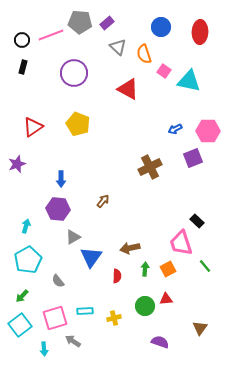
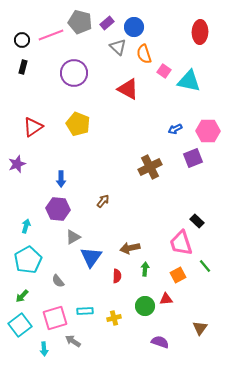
gray pentagon at (80, 22): rotated 10 degrees clockwise
blue circle at (161, 27): moved 27 px left
orange square at (168, 269): moved 10 px right, 6 px down
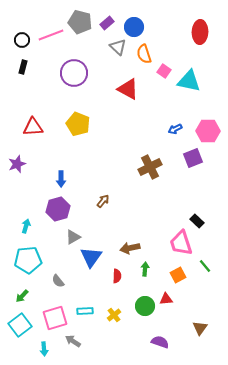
red triangle at (33, 127): rotated 30 degrees clockwise
purple hexagon at (58, 209): rotated 20 degrees counterclockwise
cyan pentagon at (28, 260): rotated 24 degrees clockwise
yellow cross at (114, 318): moved 3 px up; rotated 24 degrees counterclockwise
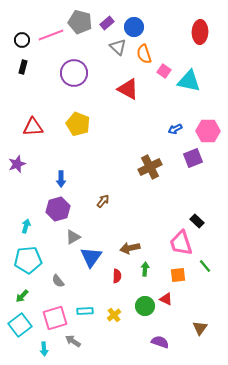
orange square at (178, 275): rotated 21 degrees clockwise
red triangle at (166, 299): rotated 32 degrees clockwise
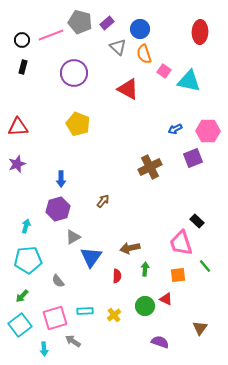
blue circle at (134, 27): moved 6 px right, 2 px down
red triangle at (33, 127): moved 15 px left
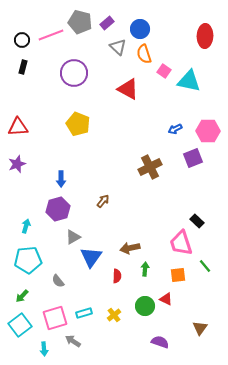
red ellipse at (200, 32): moved 5 px right, 4 px down
cyan rectangle at (85, 311): moved 1 px left, 2 px down; rotated 14 degrees counterclockwise
